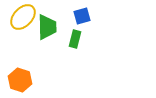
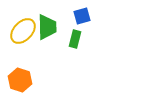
yellow ellipse: moved 14 px down
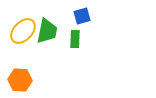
green trapezoid: moved 4 px down; rotated 12 degrees clockwise
green rectangle: rotated 12 degrees counterclockwise
orange hexagon: rotated 15 degrees counterclockwise
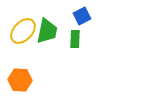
blue square: rotated 12 degrees counterclockwise
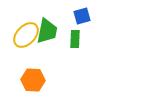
blue square: rotated 12 degrees clockwise
yellow ellipse: moved 3 px right, 4 px down
orange hexagon: moved 13 px right
